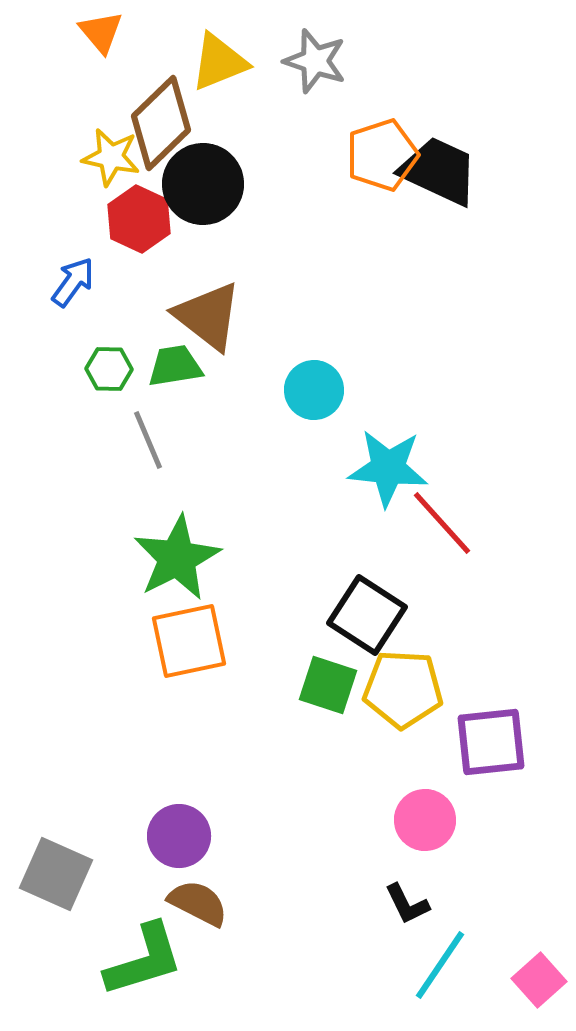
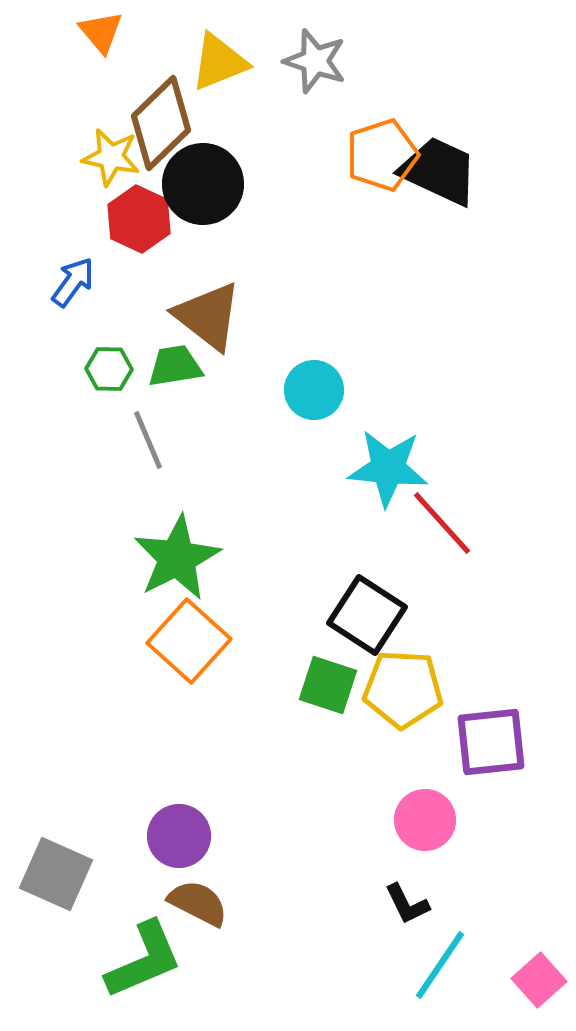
orange square: rotated 36 degrees counterclockwise
green L-shape: rotated 6 degrees counterclockwise
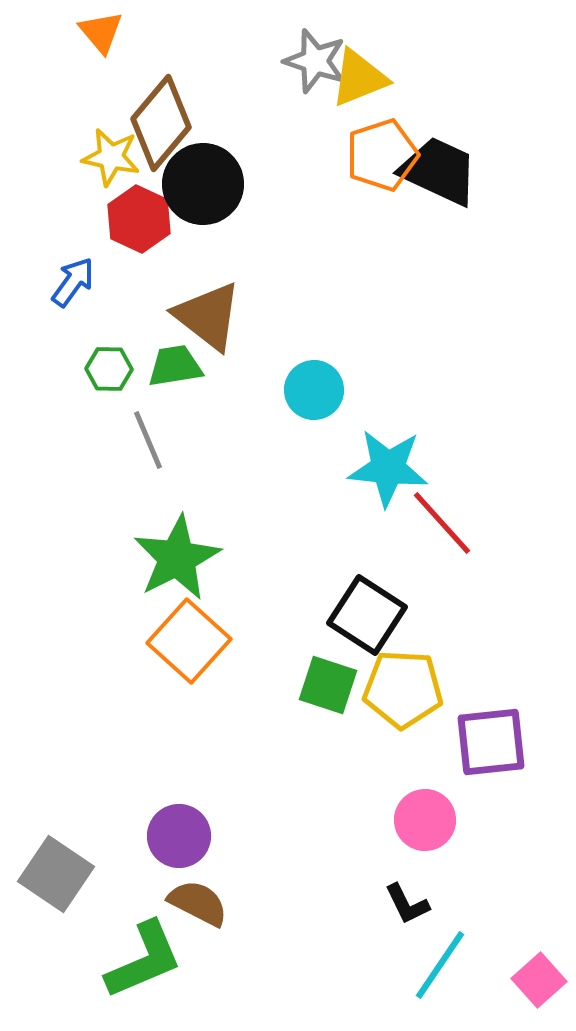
yellow triangle: moved 140 px right, 16 px down
brown diamond: rotated 6 degrees counterclockwise
gray square: rotated 10 degrees clockwise
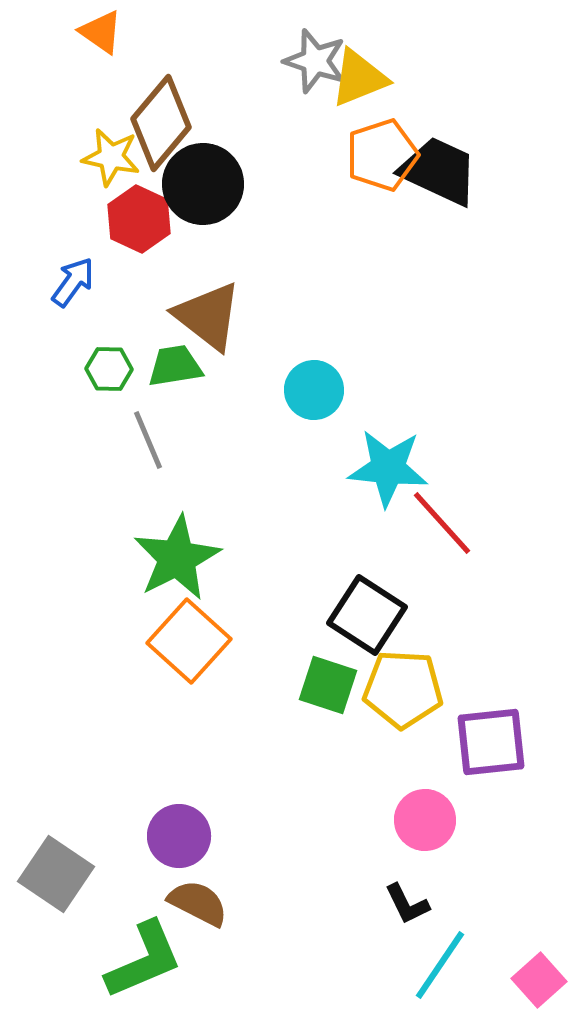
orange triangle: rotated 15 degrees counterclockwise
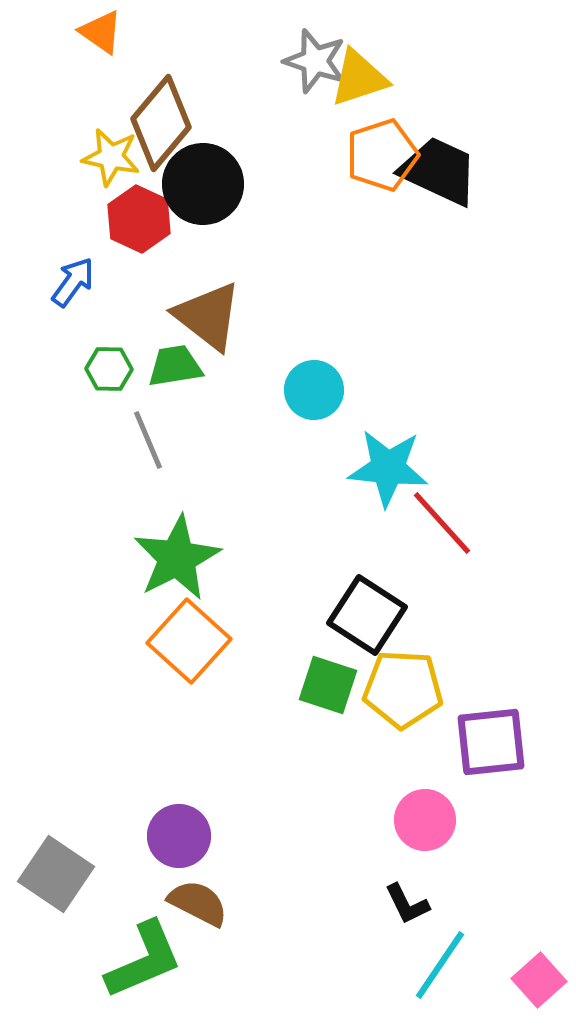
yellow triangle: rotated 4 degrees clockwise
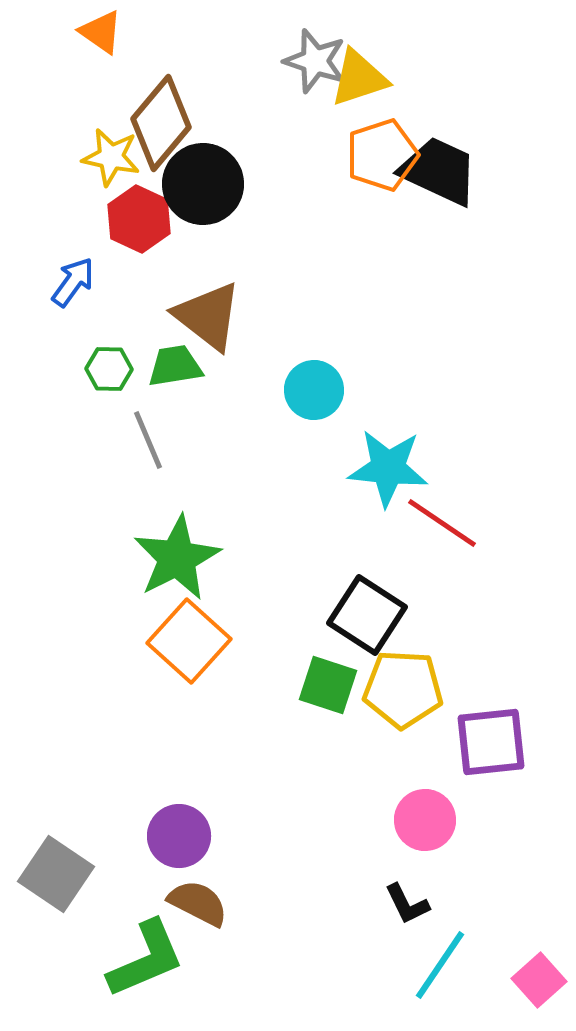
red line: rotated 14 degrees counterclockwise
green L-shape: moved 2 px right, 1 px up
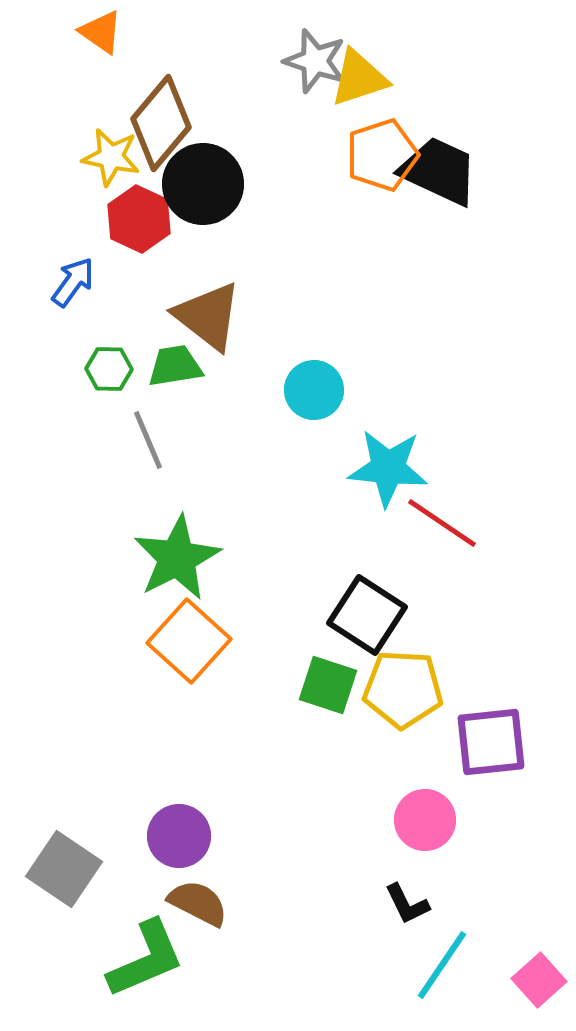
gray square: moved 8 px right, 5 px up
cyan line: moved 2 px right
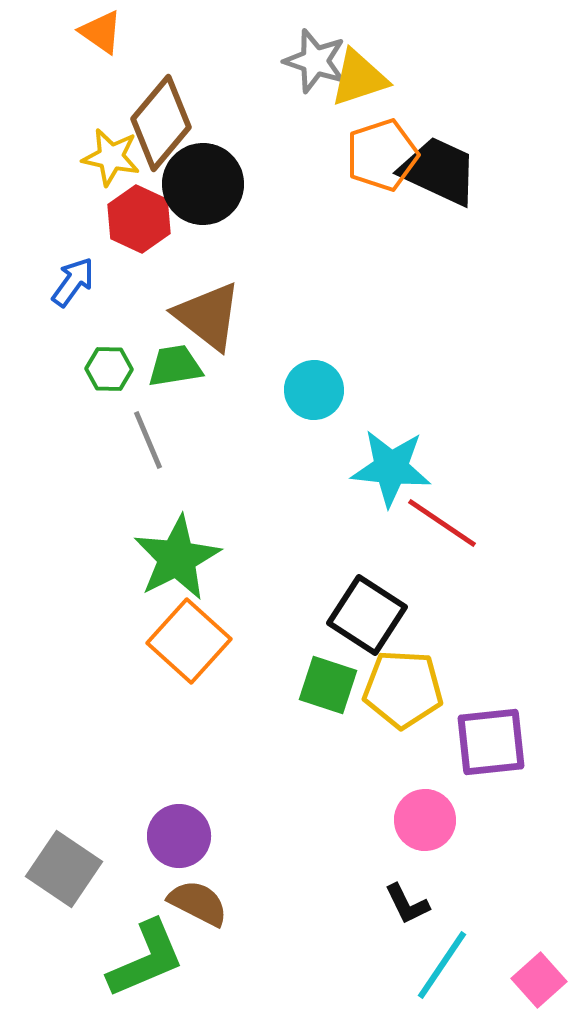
cyan star: moved 3 px right
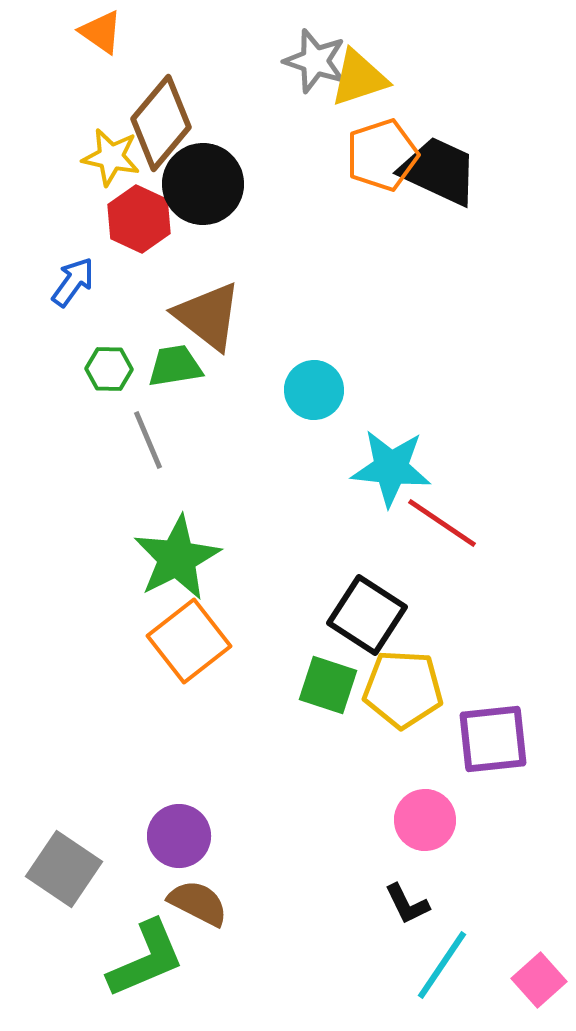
orange square: rotated 10 degrees clockwise
purple square: moved 2 px right, 3 px up
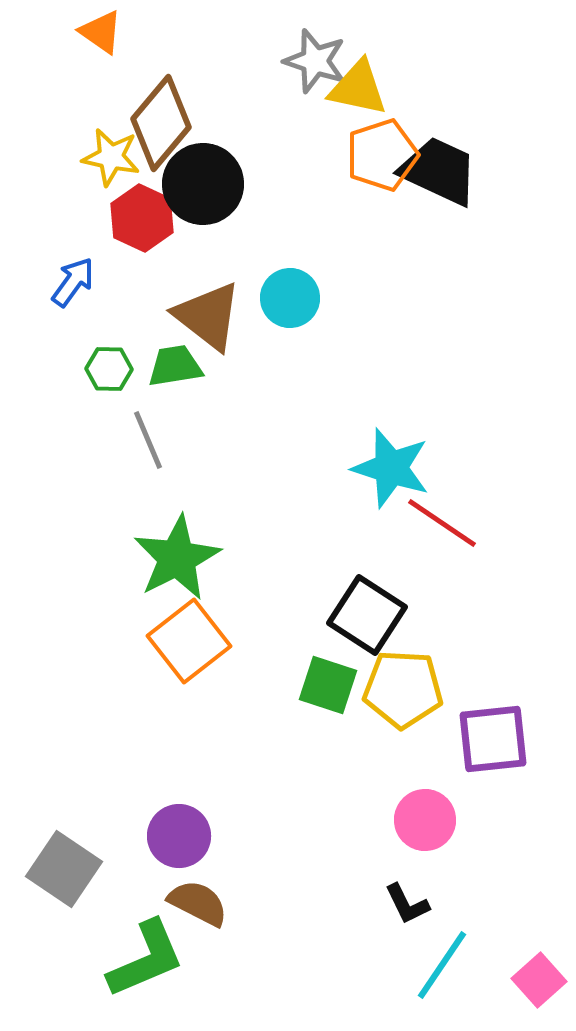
yellow triangle: moved 1 px left, 10 px down; rotated 30 degrees clockwise
red hexagon: moved 3 px right, 1 px up
cyan circle: moved 24 px left, 92 px up
cyan star: rotated 12 degrees clockwise
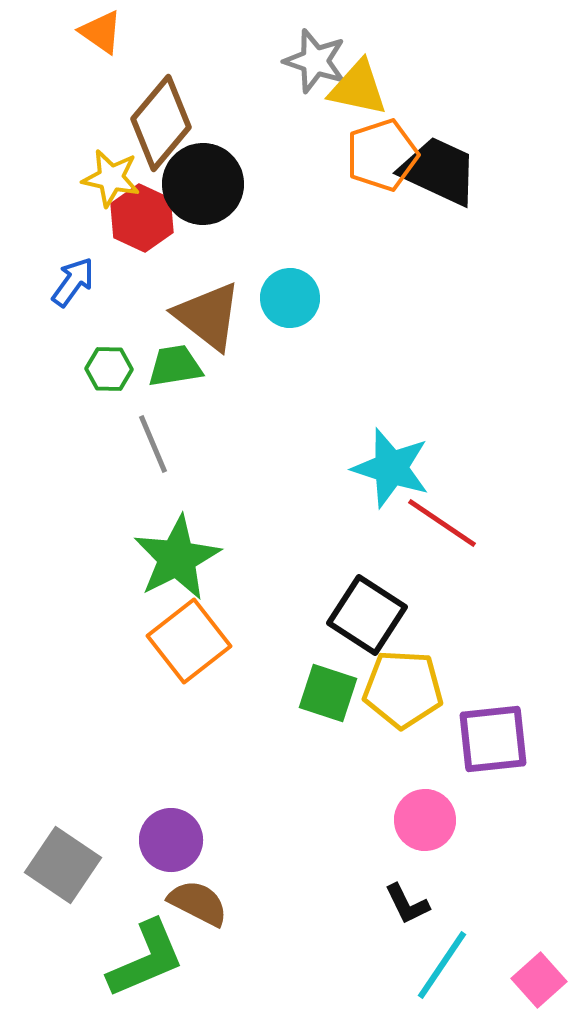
yellow star: moved 21 px down
gray line: moved 5 px right, 4 px down
green square: moved 8 px down
purple circle: moved 8 px left, 4 px down
gray square: moved 1 px left, 4 px up
